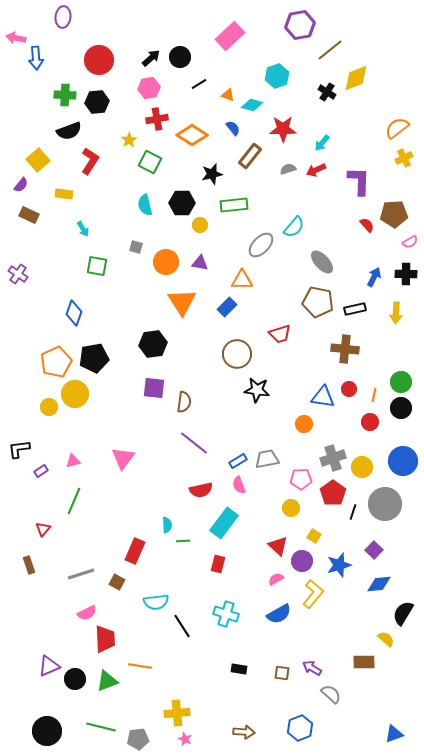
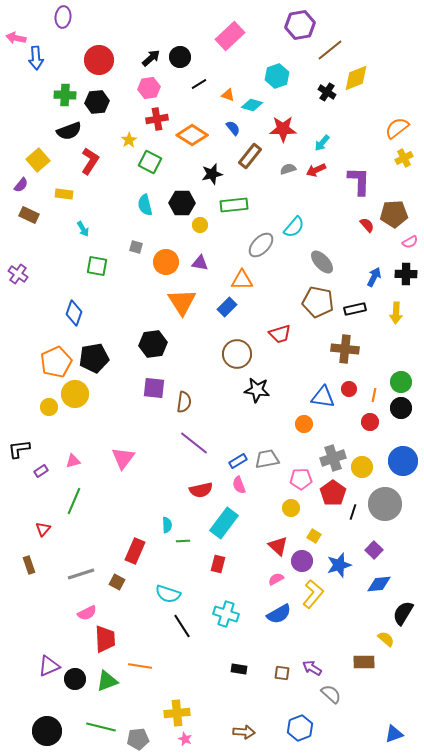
cyan semicircle at (156, 602): moved 12 px right, 8 px up; rotated 25 degrees clockwise
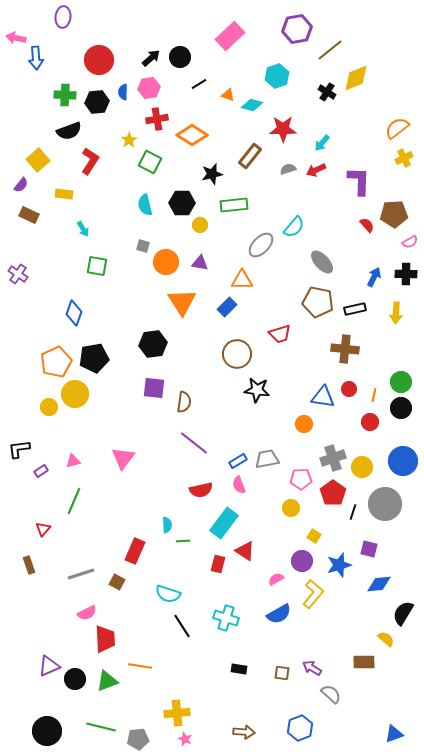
purple hexagon at (300, 25): moved 3 px left, 4 px down
blue semicircle at (233, 128): moved 110 px left, 36 px up; rotated 140 degrees counterclockwise
gray square at (136, 247): moved 7 px right, 1 px up
red triangle at (278, 546): moved 33 px left, 5 px down; rotated 10 degrees counterclockwise
purple square at (374, 550): moved 5 px left, 1 px up; rotated 30 degrees counterclockwise
cyan cross at (226, 614): moved 4 px down
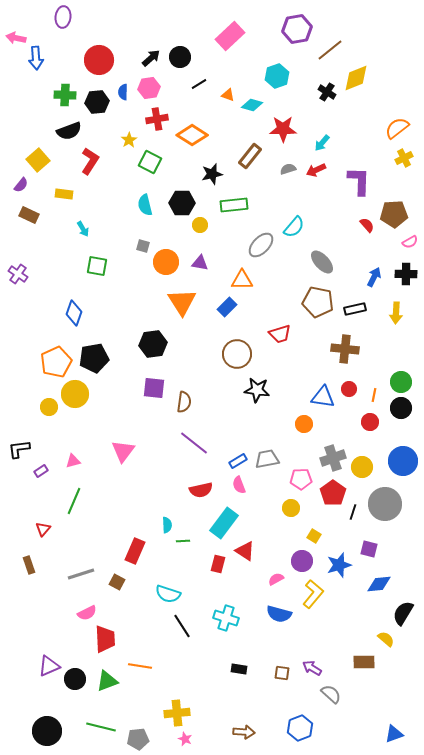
pink triangle at (123, 458): moved 7 px up
blue semicircle at (279, 614): rotated 45 degrees clockwise
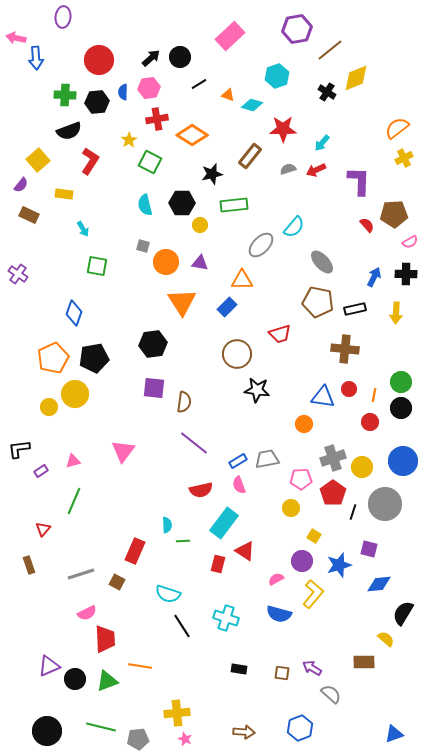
orange pentagon at (56, 362): moved 3 px left, 4 px up
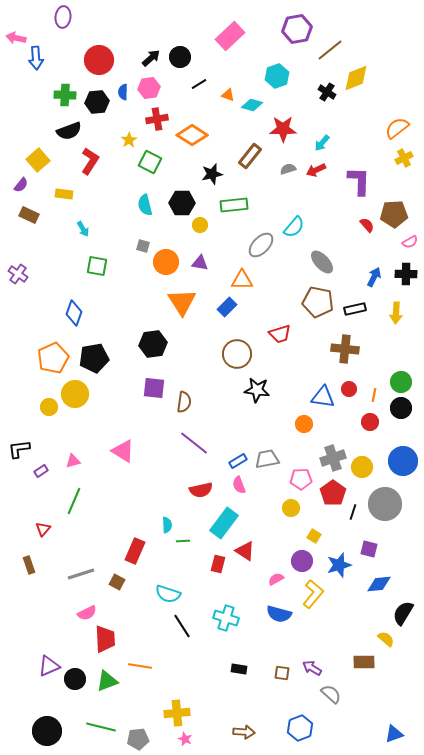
pink triangle at (123, 451): rotated 35 degrees counterclockwise
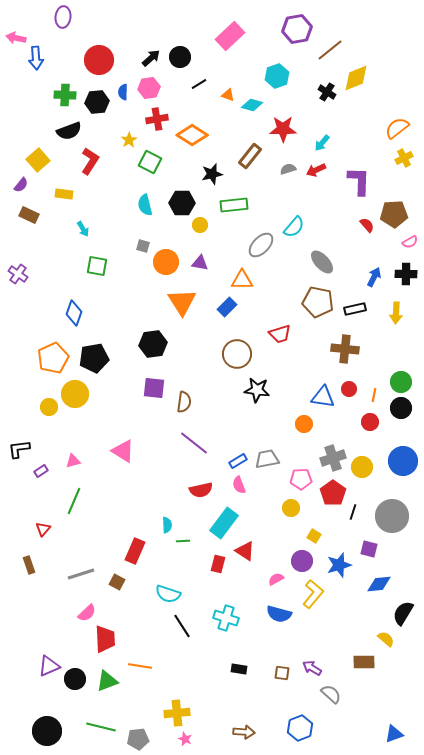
gray circle at (385, 504): moved 7 px right, 12 px down
pink semicircle at (87, 613): rotated 18 degrees counterclockwise
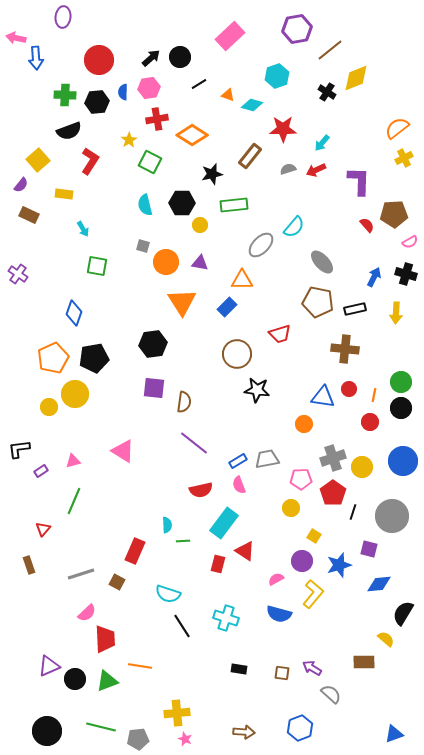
black cross at (406, 274): rotated 15 degrees clockwise
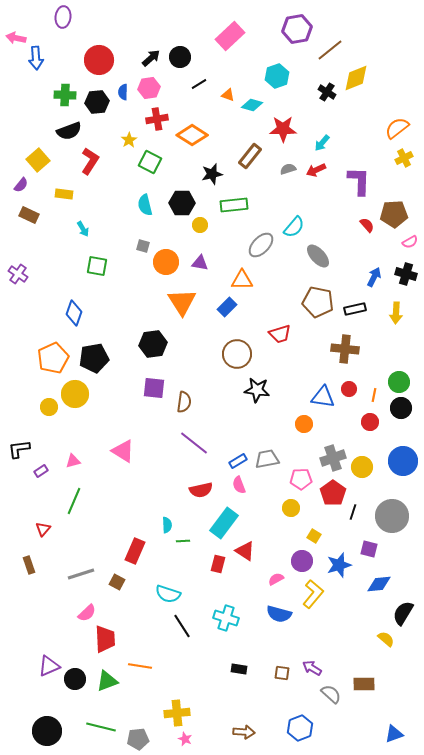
gray ellipse at (322, 262): moved 4 px left, 6 px up
green circle at (401, 382): moved 2 px left
brown rectangle at (364, 662): moved 22 px down
